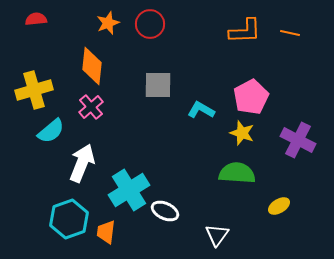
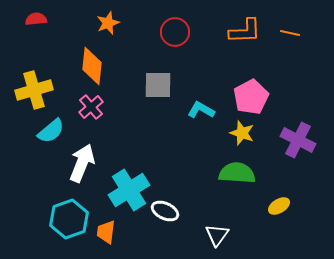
red circle: moved 25 px right, 8 px down
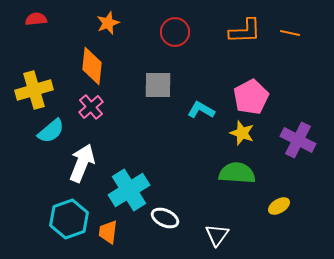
white ellipse: moved 7 px down
orange trapezoid: moved 2 px right
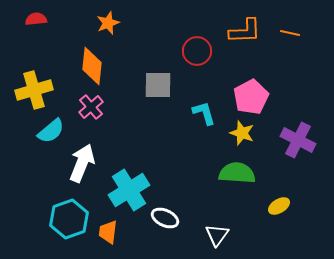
red circle: moved 22 px right, 19 px down
cyan L-shape: moved 3 px right, 3 px down; rotated 44 degrees clockwise
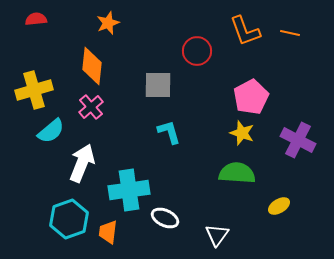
orange L-shape: rotated 72 degrees clockwise
cyan L-shape: moved 35 px left, 19 px down
cyan cross: rotated 24 degrees clockwise
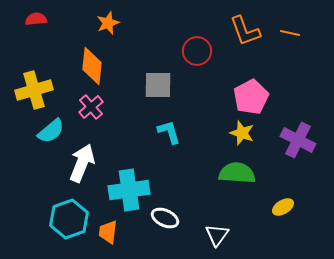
yellow ellipse: moved 4 px right, 1 px down
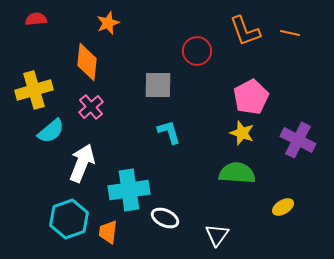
orange diamond: moved 5 px left, 4 px up
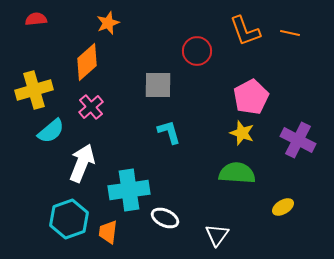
orange diamond: rotated 42 degrees clockwise
